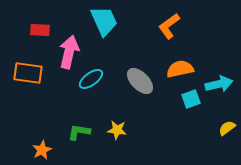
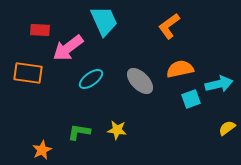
pink arrow: moved 1 px left, 4 px up; rotated 140 degrees counterclockwise
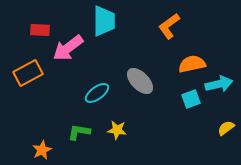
cyan trapezoid: rotated 24 degrees clockwise
orange semicircle: moved 12 px right, 5 px up
orange rectangle: rotated 36 degrees counterclockwise
cyan ellipse: moved 6 px right, 14 px down
yellow semicircle: moved 1 px left
